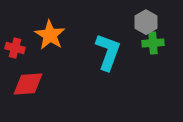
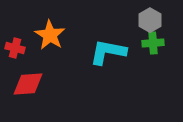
gray hexagon: moved 4 px right, 2 px up
cyan L-shape: rotated 99 degrees counterclockwise
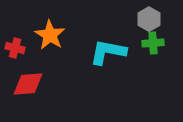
gray hexagon: moved 1 px left, 1 px up
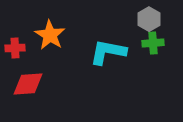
red cross: rotated 18 degrees counterclockwise
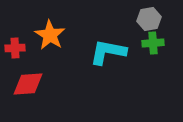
gray hexagon: rotated 20 degrees clockwise
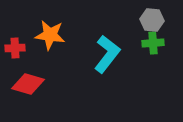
gray hexagon: moved 3 px right, 1 px down; rotated 15 degrees clockwise
orange star: rotated 24 degrees counterclockwise
cyan L-shape: moved 1 px left, 2 px down; rotated 117 degrees clockwise
red diamond: rotated 20 degrees clockwise
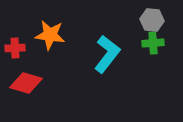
red diamond: moved 2 px left, 1 px up
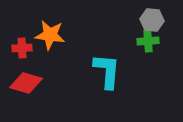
green cross: moved 5 px left, 2 px up
red cross: moved 7 px right
cyan L-shape: moved 17 px down; rotated 33 degrees counterclockwise
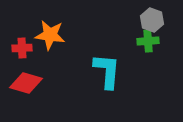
gray hexagon: rotated 15 degrees clockwise
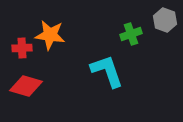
gray hexagon: moved 13 px right
green cross: moved 17 px left, 7 px up; rotated 15 degrees counterclockwise
cyan L-shape: rotated 24 degrees counterclockwise
red diamond: moved 3 px down
